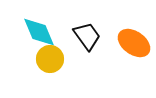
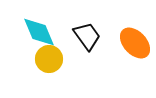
orange ellipse: moved 1 px right; rotated 12 degrees clockwise
yellow circle: moved 1 px left
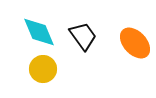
black trapezoid: moved 4 px left
yellow circle: moved 6 px left, 10 px down
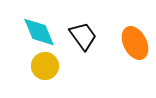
orange ellipse: rotated 16 degrees clockwise
yellow circle: moved 2 px right, 3 px up
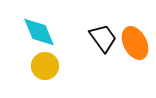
black trapezoid: moved 20 px right, 2 px down
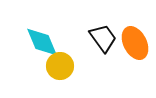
cyan diamond: moved 3 px right, 10 px down
yellow circle: moved 15 px right
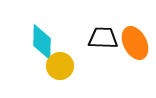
black trapezoid: rotated 52 degrees counterclockwise
cyan diamond: rotated 24 degrees clockwise
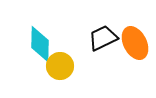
black trapezoid: rotated 28 degrees counterclockwise
cyan diamond: moved 2 px left, 2 px down
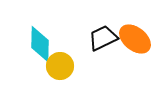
orange ellipse: moved 4 px up; rotated 24 degrees counterclockwise
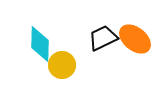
yellow circle: moved 2 px right, 1 px up
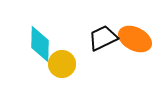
orange ellipse: rotated 12 degrees counterclockwise
yellow circle: moved 1 px up
